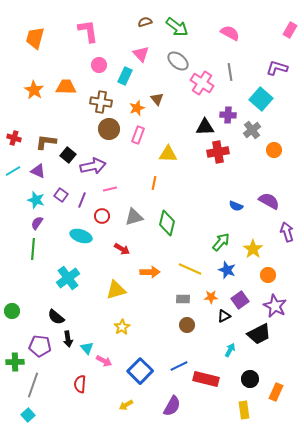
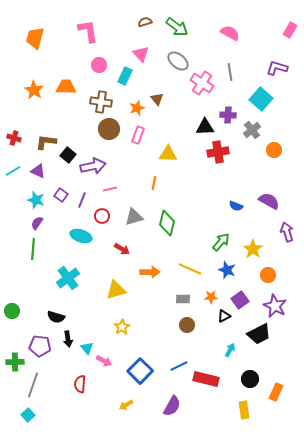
black semicircle at (56, 317): rotated 24 degrees counterclockwise
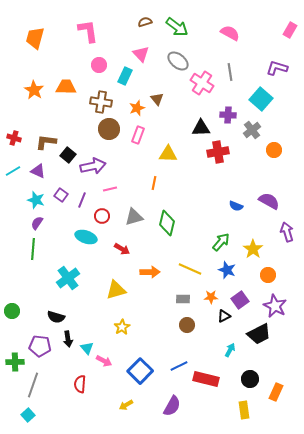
black triangle at (205, 127): moved 4 px left, 1 px down
cyan ellipse at (81, 236): moved 5 px right, 1 px down
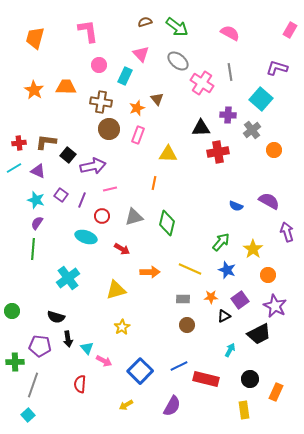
red cross at (14, 138): moved 5 px right, 5 px down; rotated 24 degrees counterclockwise
cyan line at (13, 171): moved 1 px right, 3 px up
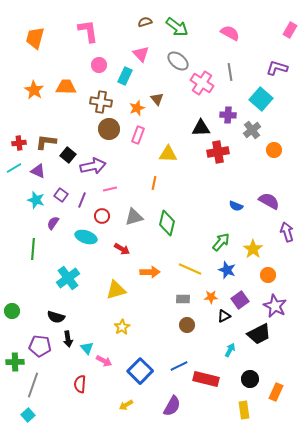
purple semicircle at (37, 223): moved 16 px right
